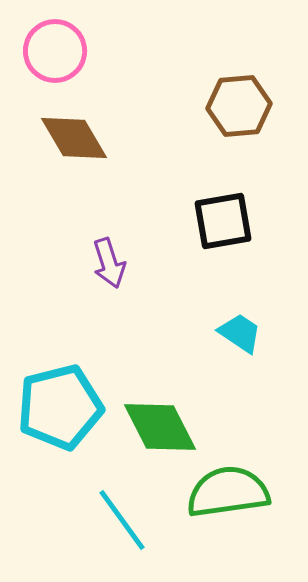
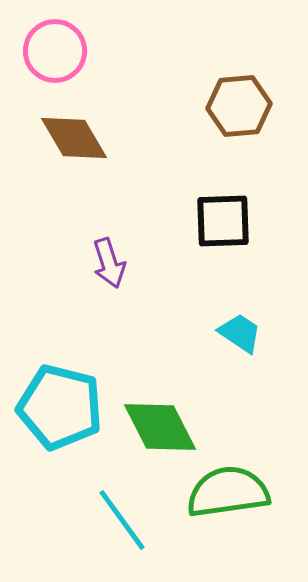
black square: rotated 8 degrees clockwise
cyan pentagon: rotated 28 degrees clockwise
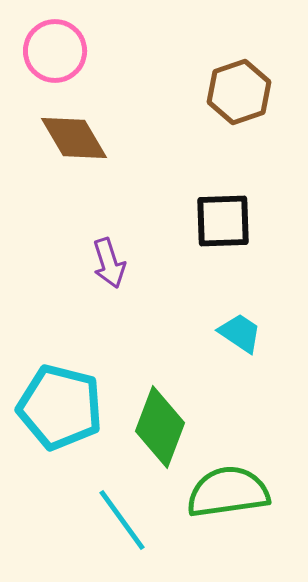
brown hexagon: moved 14 px up; rotated 14 degrees counterclockwise
green diamond: rotated 48 degrees clockwise
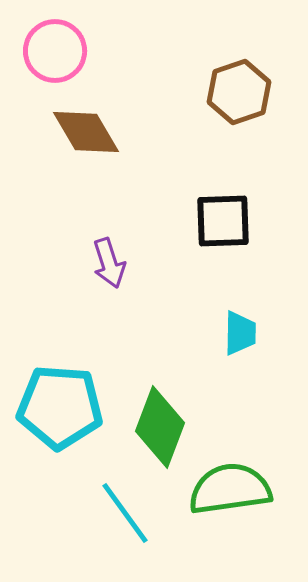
brown diamond: moved 12 px right, 6 px up
cyan trapezoid: rotated 57 degrees clockwise
cyan pentagon: rotated 10 degrees counterclockwise
green semicircle: moved 2 px right, 3 px up
cyan line: moved 3 px right, 7 px up
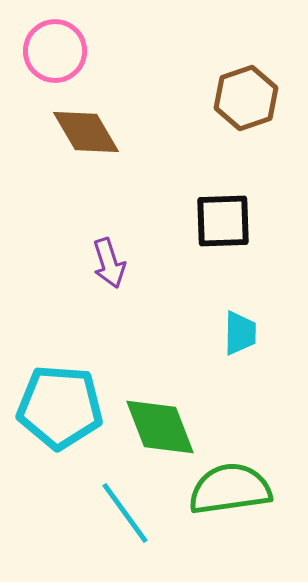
brown hexagon: moved 7 px right, 6 px down
green diamond: rotated 42 degrees counterclockwise
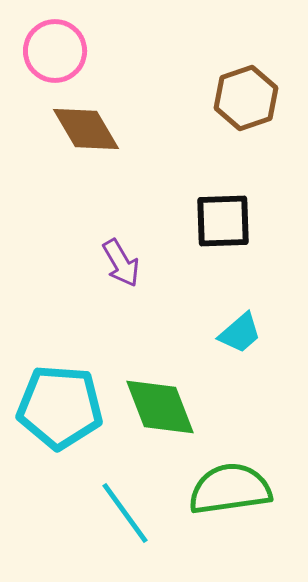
brown diamond: moved 3 px up
purple arrow: moved 12 px right; rotated 12 degrees counterclockwise
cyan trapezoid: rotated 48 degrees clockwise
green diamond: moved 20 px up
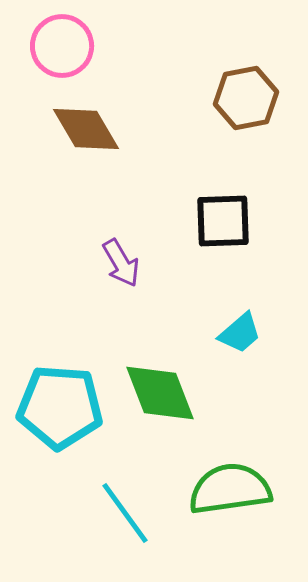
pink circle: moved 7 px right, 5 px up
brown hexagon: rotated 8 degrees clockwise
green diamond: moved 14 px up
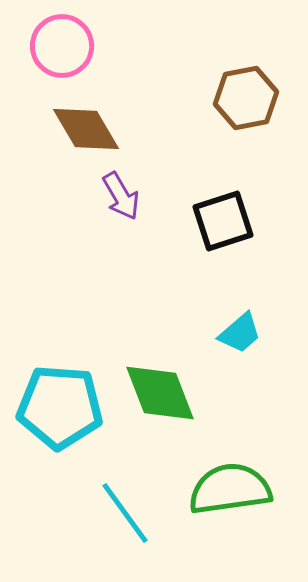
black square: rotated 16 degrees counterclockwise
purple arrow: moved 67 px up
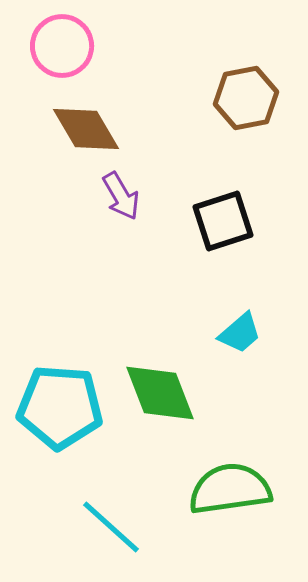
cyan line: moved 14 px left, 14 px down; rotated 12 degrees counterclockwise
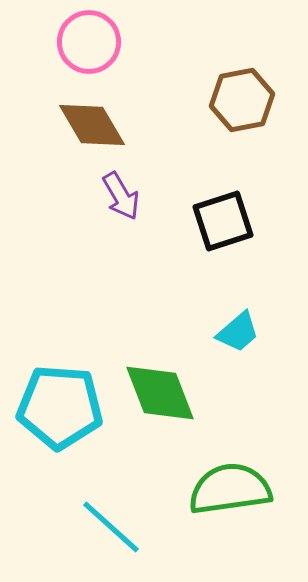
pink circle: moved 27 px right, 4 px up
brown hexagon: moved 4 px left, 2 px down
brown diamond: moved 6 px right, 4 px up
cyan trapezoid: moved 2 px left, 1 px up
